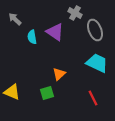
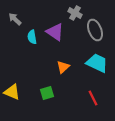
orange triangle: moved 4 px right, 7 px up
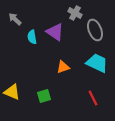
orange triangle: rotated 24 degrees clockwise
green square: moved 3 px left, 3 px down
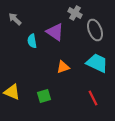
cyan semicircle: moved 4 px down
